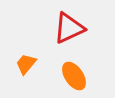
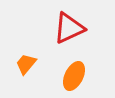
orange ellipse: rotated 60 degrees clockwise
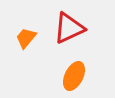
orange trapezoid: moved 26 px up
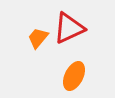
orange trapezoid: moved 12 px right
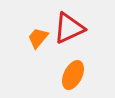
orange ellipse: moved 1 px left, 1 px up
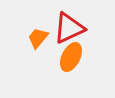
orange ellipse: moved 2 px left, 18 px up
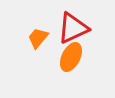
red triangle: moved 4 px right
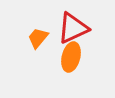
orange ellipse: rotated 12 degrees counterclockwise
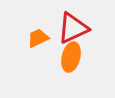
orange trapezoid: rotated 25 degrees clockwise
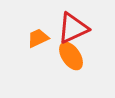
orange ellipse: moved 1 px up; rotated 48 degrees counterclockwise
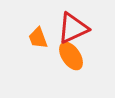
orange trapezoid: rotated 85 degrees counterclockwise
